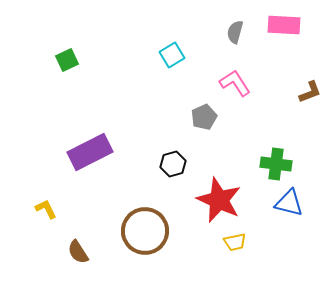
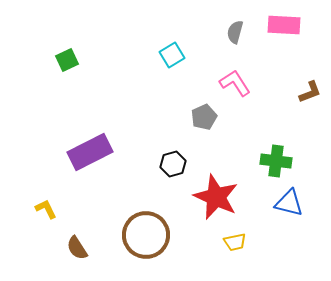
green cross: moved 3 px up
red star: moved 3 px left, 3 px up
brown circle: moved 1 px right, 4 px down
brown semicircle: moved 1 px left, 4 px up
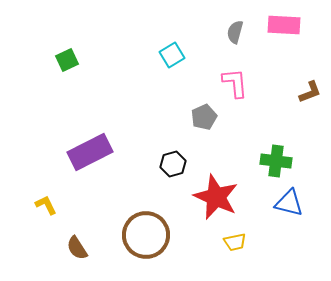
pink L-shape: rotated 28 degrees clockwise
yellow L-shape: moved 4 px up
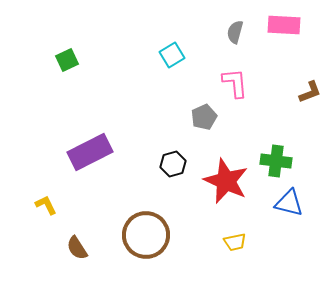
red star: moved 10 px right, 16 px up
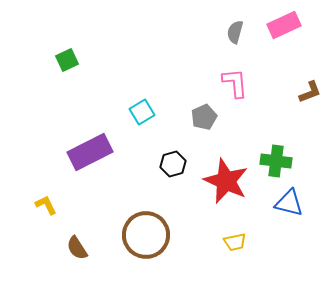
pink rectangle: rotated 28 degrees counterclockwise
cyan square: moved 30 px left, 57 px down
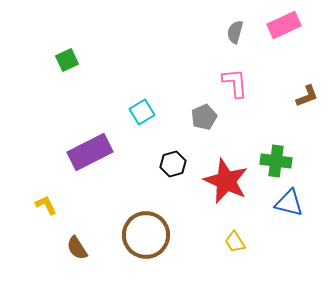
brown L-shape: moved 3 px left, 4 px down
yellow trapezoid: rotated 70 degrees clockwise
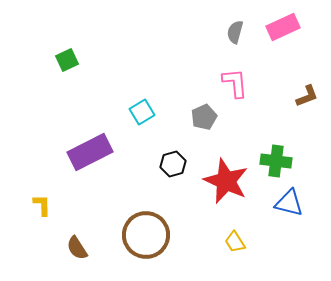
pink rectangle: moved 1 px left, 2 px down
yellow L-shape: moved 4 px left; rotated 25 degrees clockwise
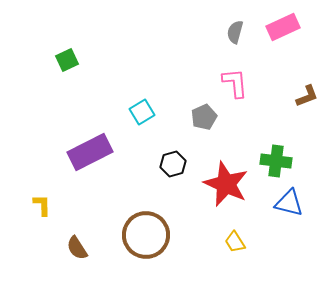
red star: moved 3 px down
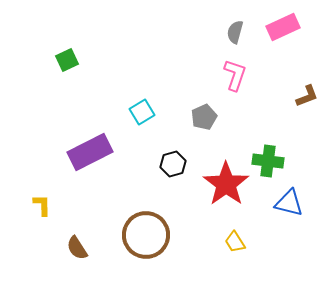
pink L-shape: moved 8 px up; rotated 24 degrees clockwise
green cross: moved 8 px left
red star: rotated 12 degrees clockwise
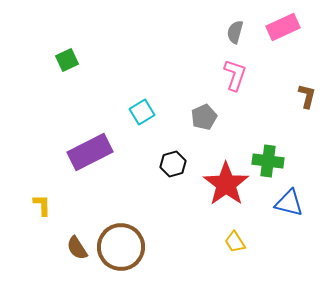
brown L-shape: rotated 55 degrees counterclockwise
brown circle: moved 25 px left, 12 px down
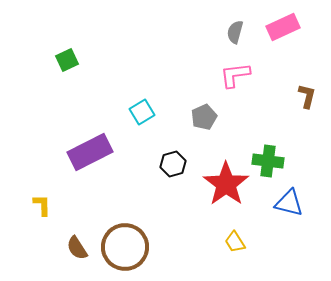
pink L-shape: rotated 116 degrees counterclockwise
brown circle: moved 4 px right
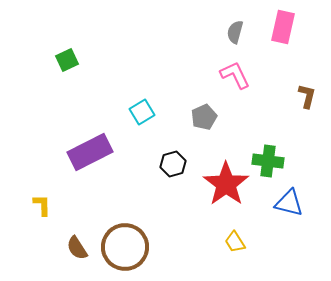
pink rectangle: rotated 52 degrees counterclockwise
pink L-shape: rotated 72 degrees clockwise
